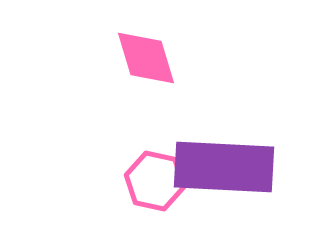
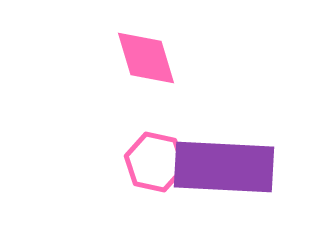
pink hexagon: moved 19 px up
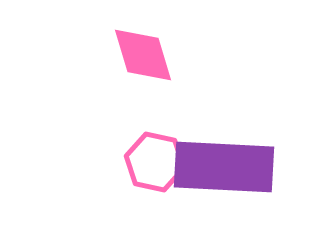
pink diamond: moved 3 px left, 3 px up
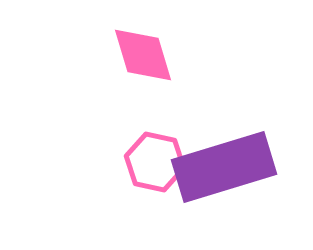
purple rectangle: rotated 20 degrees counterclockwise
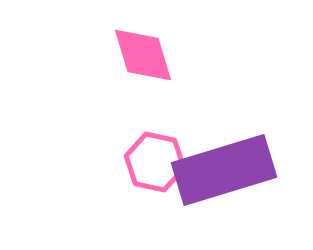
purple rectangle: moved 3 px down
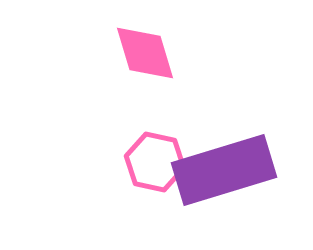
pink diamond: moved 2 px right, 2 px up
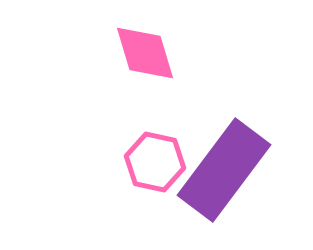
purple rectangle: rotated 36 degrees counterclockwise
